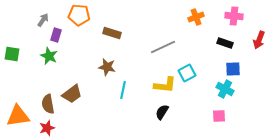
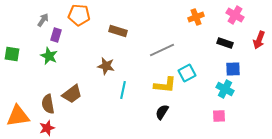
pink cross: moved 1 px right, 1 px up; rotated 24 degrees clockwise
brown rectangle: moved 6 px right, 2 px up
gray line: moved 1 px left, 3 px down
brown star: moved 1 px left, 1 px up
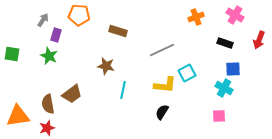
cyan cross: moved 1 px left, 1 px up
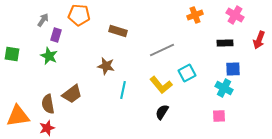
orange cross: moved 1 px left, 2 px up
black rectangle: rotated 21 degrees counterclockwise
yellow L-shape: moved 4 px left; rotated 45 degrees clockwise
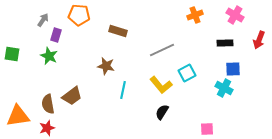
brown trapezoid: moved 2 px down
pink square: moved 12 px left, 13 px down
